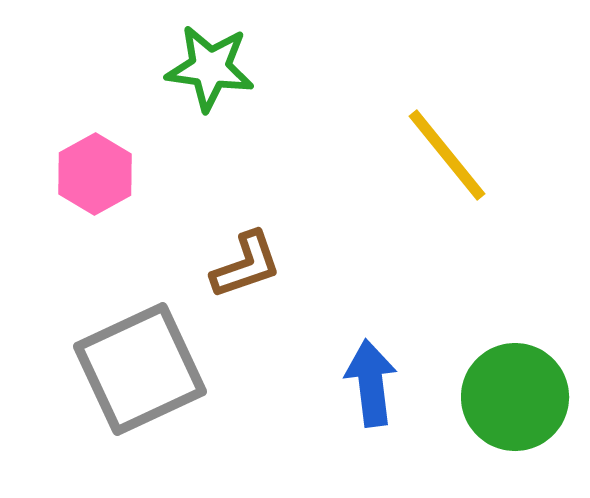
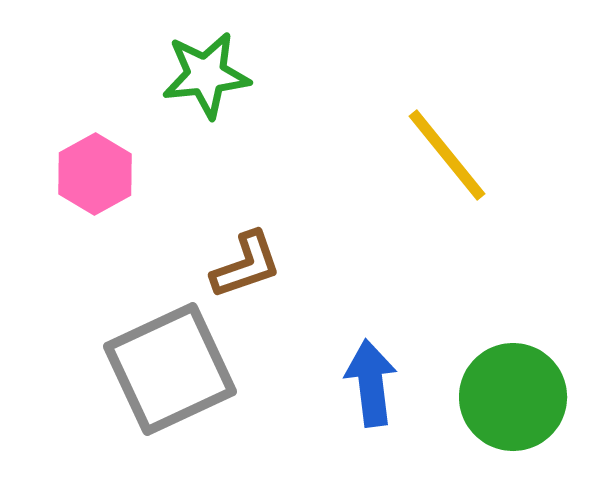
green star: moved 4 px left, 7 px down; rotated 14 degrees counterclockwise
gray square: moved 30 px right
green circle: moved 2 px left
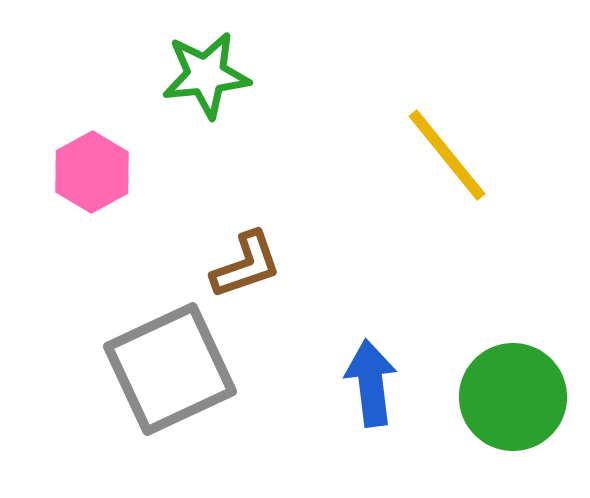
pink hexagon: moved 3 px left, 2 px up
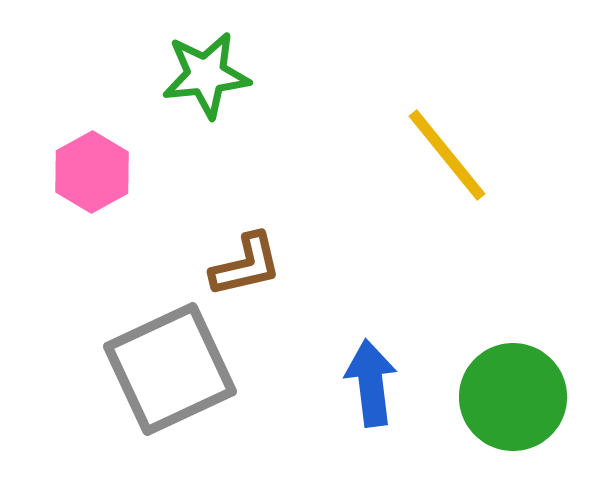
brown L-shape: rotated 6 degrees clockwise
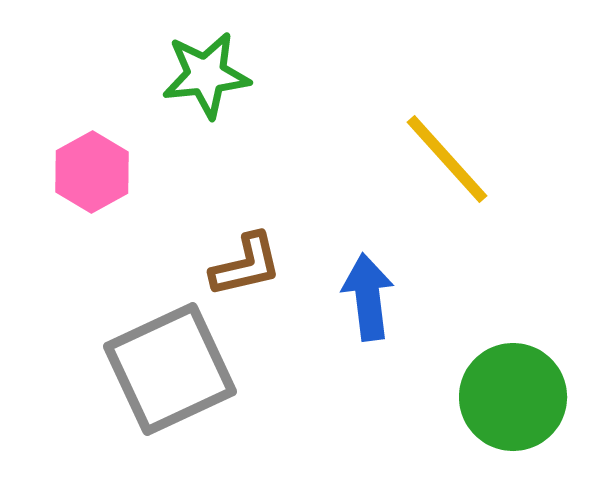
yellow line: moved 4 px down; rotated 3 degrees counterclockwise
blue arrow: moved 3 px left, 86 px up
